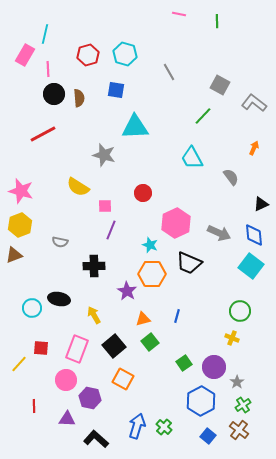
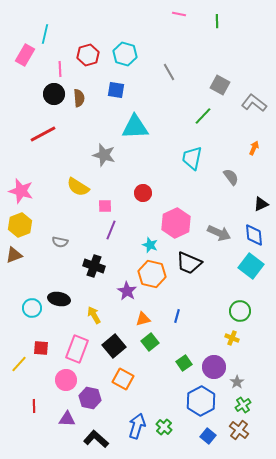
pink line at (48, 69): moved 12 px right
cyan trapezoid at (192, 158): rotated 40 degrees clockwise
black cross at (94, 266): rotated 20 degrees clockwise
orange hexagon at (152, 274): rotated 12 degrees clockwise
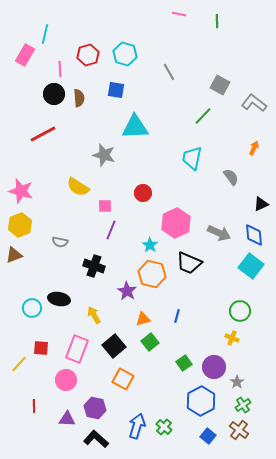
cyan star at (150, 245): rotated 14 degrees clockwise
purple hexagon at (90, 398): moved 5 px right, 10 px down
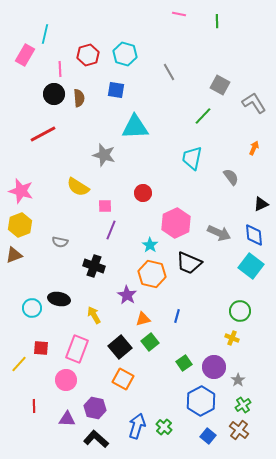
gray L-shape at (254, 103): rotated 20 degrees clockwise
purple star at (127, 291): moved 4 px down
black square at (114, 346): moved 6 px right, 1 px down
gray star at (237, 382): moved 1 px right, 2 px up
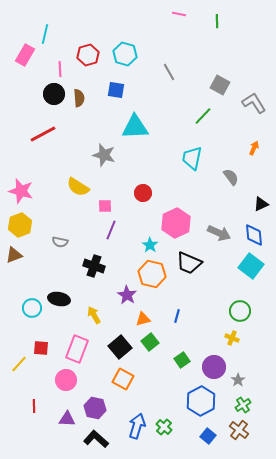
green square at (184, 363): moved 2 px left, 3 px up
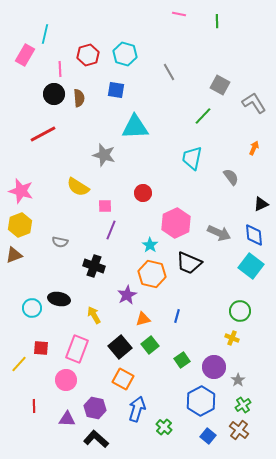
purple star at (127, 295): rotated 12 degrees clockwise
green square at (150, 342): moved 3 px down
blue arrow at (137, 426): moved 17 px up
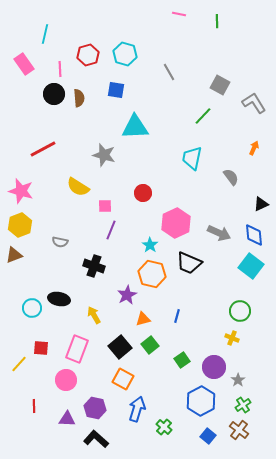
pink rectangle at (25, 55): moved 1 px left, 9 px down; rotated 65 degrees counterclockwise
red line at (43, 134): moved 15 px down
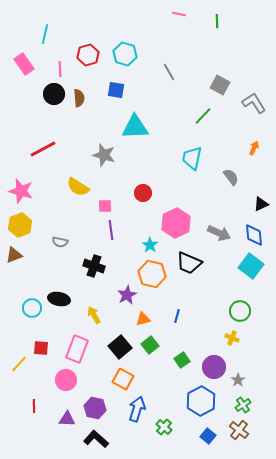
purple line at (111, 230): rotated 30 degrees counterclockwise
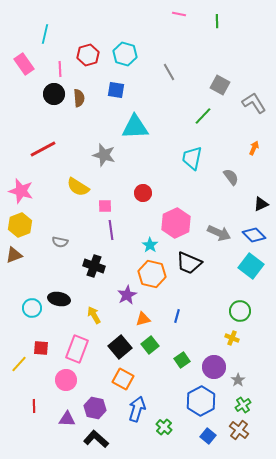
blue diamond at (254, 235): rotated 40 degrees counterclockwise
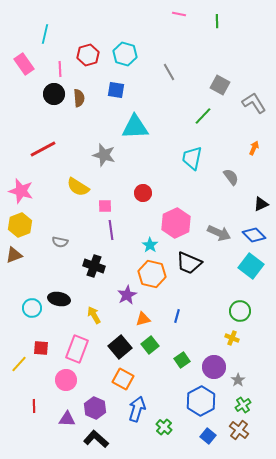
purple hexagon at (95, 408): rotated 10 degrees clockwise
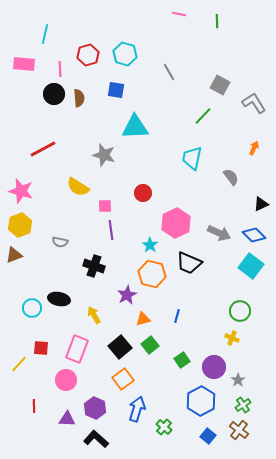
pink rectangle at (24, 64): rotated 50 degrees counterclockwise
orange square at (123, 379): rotated 25 degrees clockwise
